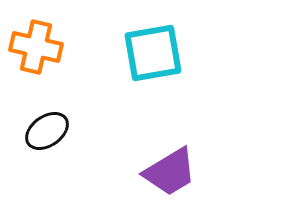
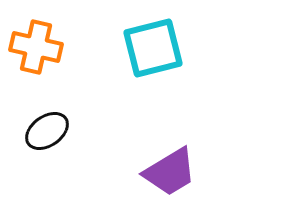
cyan square: moved 5 px up; rotated 4 degrees counterclockwise
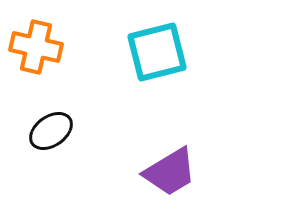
cyan square: moved 4 px right, 4 px down
black ellipse: moved 4 px right
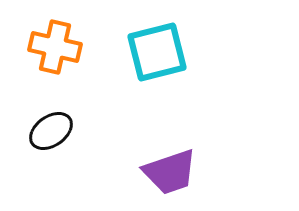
orange cross: moved 19 px right
purple trapezoid: rotated 12 degrees clockwise
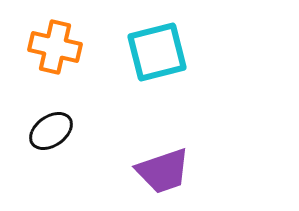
purple trapezoid: moved 7 px left, 1 px up
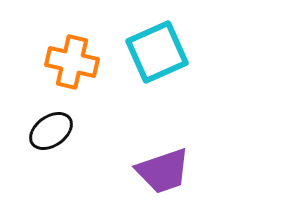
orange cross: moved 17 px right, 15 px down
cyan square: rotated 10 degrees counterclockwise
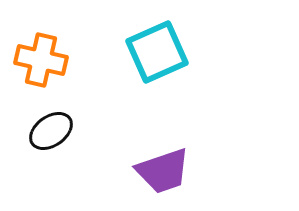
orange cross: moved 31 px left, 2 px up
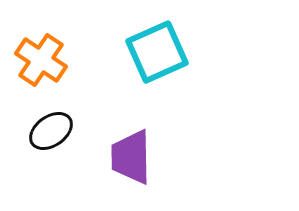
orange cross: rotated 21 degrees clockwise
purple trapezoid: moved 32 px left, 14 px up; rotated 108 degrees clockwise
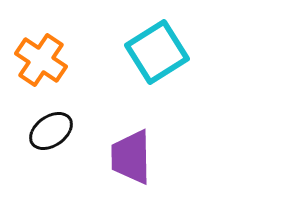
cyan square: rotated 8 degrees counterclockwise
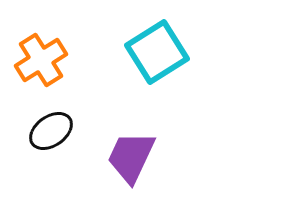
orange cross: rotated 24 degrees clockwise
purple trapezoid: rotated 26 degrees clockwise
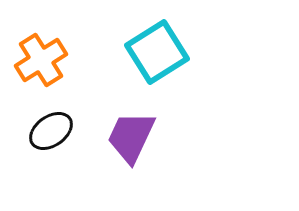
purple trapezoid: moved 20 px up
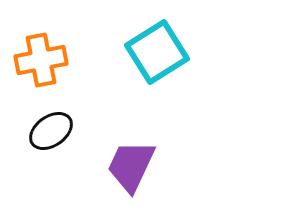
orange cross: rotated 21 degrees clockwise
purple trapezoid: moved 29 px down
